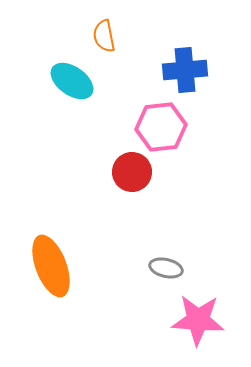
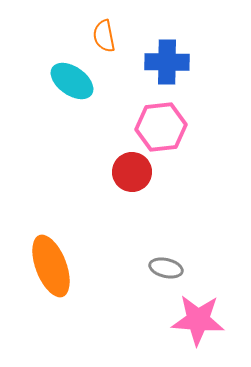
blue cross: moved 18 px left, 8 px up; rotated 6 degrees clockwise
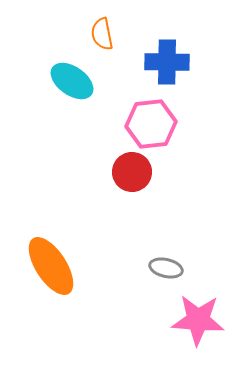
orange semicircle: moved 2 px left, 2 px up
pink hexagon: moved 10 px left, 3 px up
orange ellipse: rotated 12 degrees counterclockwise
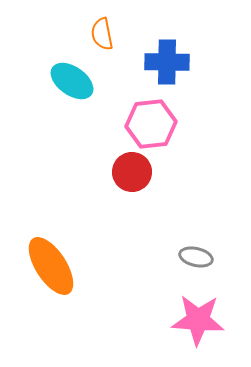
gray ellipse: moved 30 px right, 11 px up
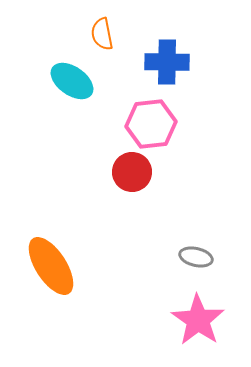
pink star: rotated 30 degrees clockwise
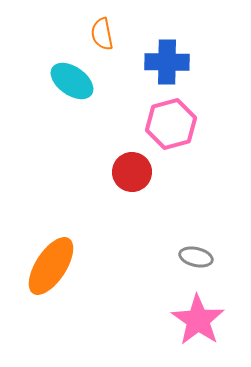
pink hexagon: moved 20 px right; rotated 9 degrees counterclockwise
orange ellipse: rotated 66 degrees clockwise
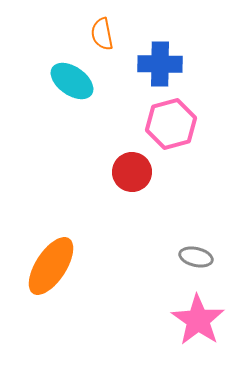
blue cross: moved 7 px left, 2 px down
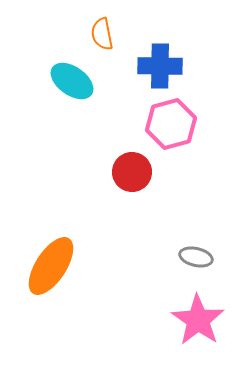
blue cross: moved 2 px down
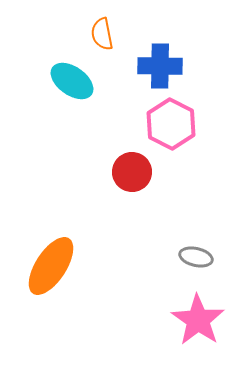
pink hexagon: rotated 18 degrees counterclockwise
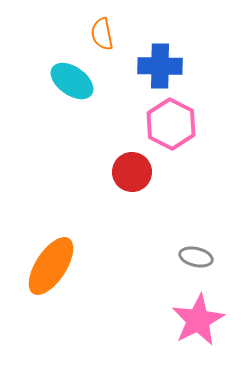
pink star: rotated 10 degrees clockwise
